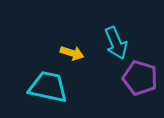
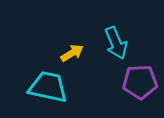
yellow arrow: rotated 50 degrees counterclockwise
purple pentagon: moved 4 px down; rotated 20 degrees counterclockwise
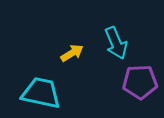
cyan trapezoid: moved 7 px left, 6 px down
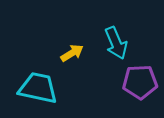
cyan trapezoid: moved 3 px left, 5 px up
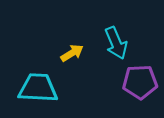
cyan trapezoid: rotated 9 degrees counterclockwise
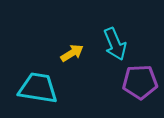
cyan arrow: moved 1 px left, 1 px down
cyan trapezoid: rotated 6 degrees clockwise
